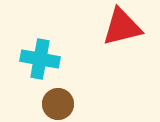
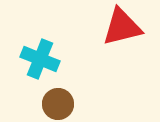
cyan cross: rotated 12 degrees clockwise
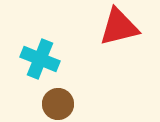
red triangle: moved 3 px left
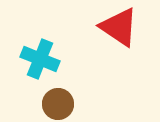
red triangle: rotated 48 degrees clockwise
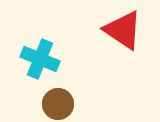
red triangle: moved 4 px right, 3 px down
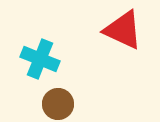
red triangle: rotated 9 degrees counterclockwise
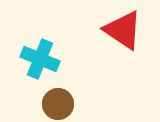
red triangle: rotated 9 degrees clockwise
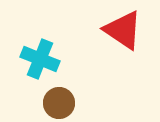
brown circle: moved 1 px right, 1 px up
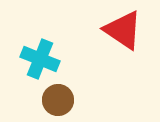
brown circle: moved 1 px left, 3 px up
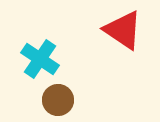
cyan cross: rotated 12 degrees clockwise
